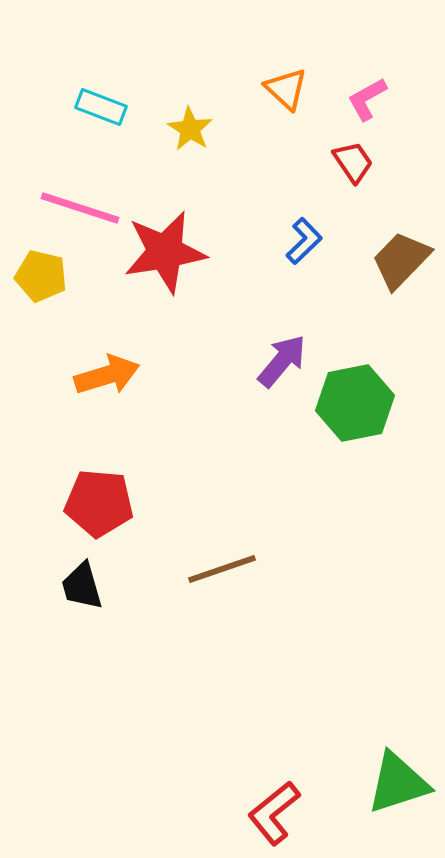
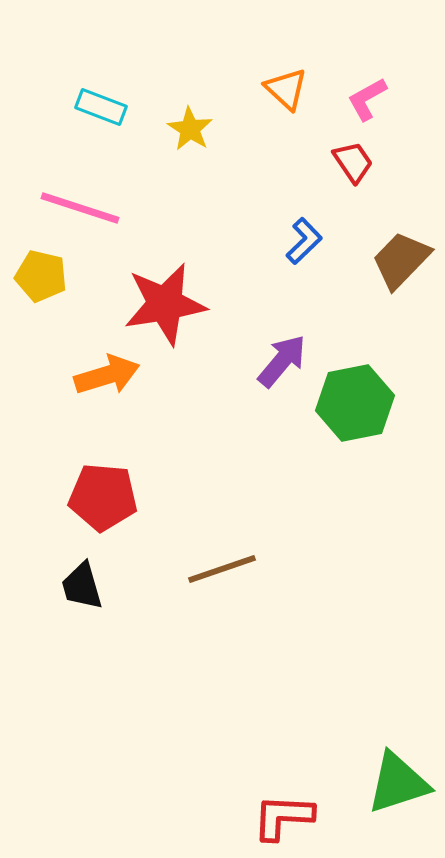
red star: moved 52 px down
red pentagon: moved 4 px right, 6 px up
red L-shape: moved 9 px right, 4 px down; rotated 42 degrees clockwise
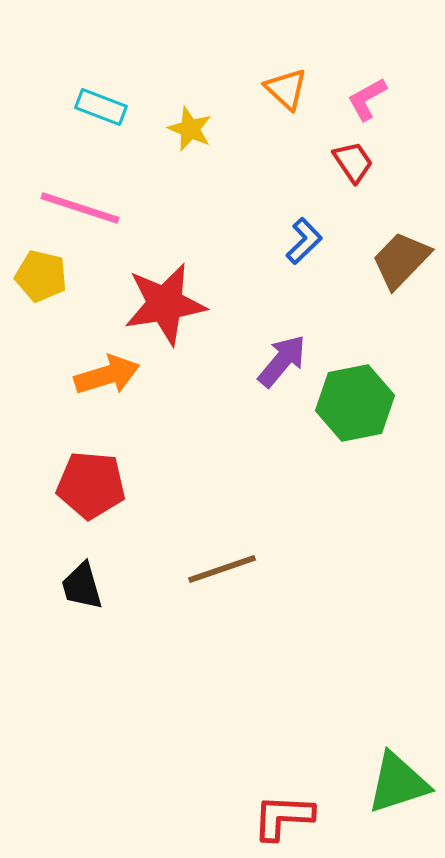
yellow star: rotated 9 degrees counterclockwise
red pentagon: moved 12 px left, 12 px up
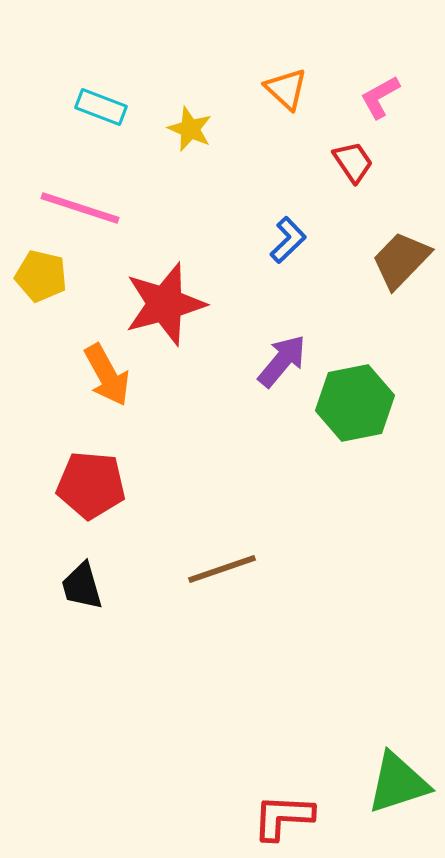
pink L-shape: moved 13 px right, 2 px up
blue L-shape: moved 16 px left, 1 px up
red star: rotated 6 degrees counterclockwise
orange arrow: rotated 78 degrees clockwise
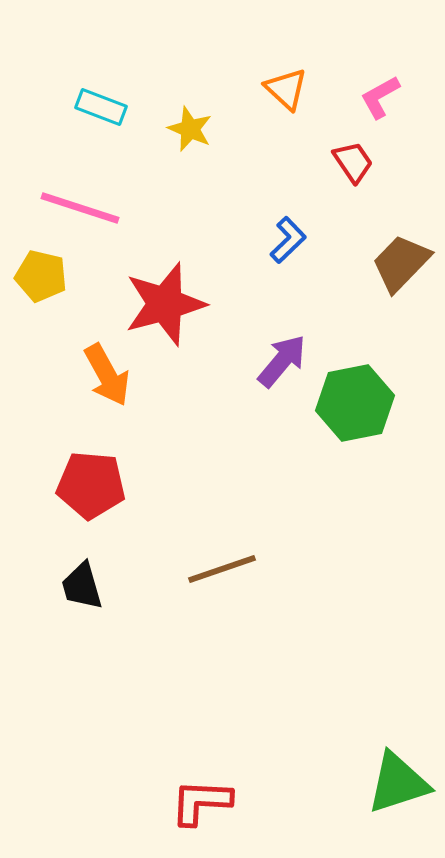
brown trapezoid: moved 3 px down
red L-shape: moved 82 px left, 15 px up
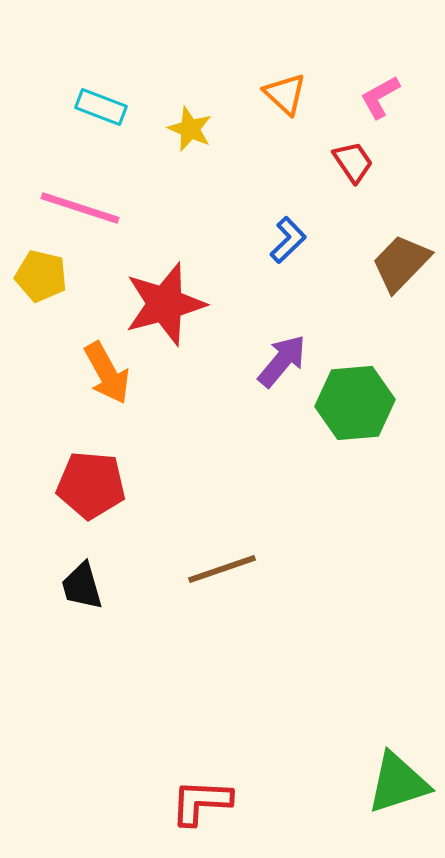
orange triangle: moved 1 px left, 5 px down
orange arrow: moved 2 px up
green hexagon: rotated 6 degrees clockwise
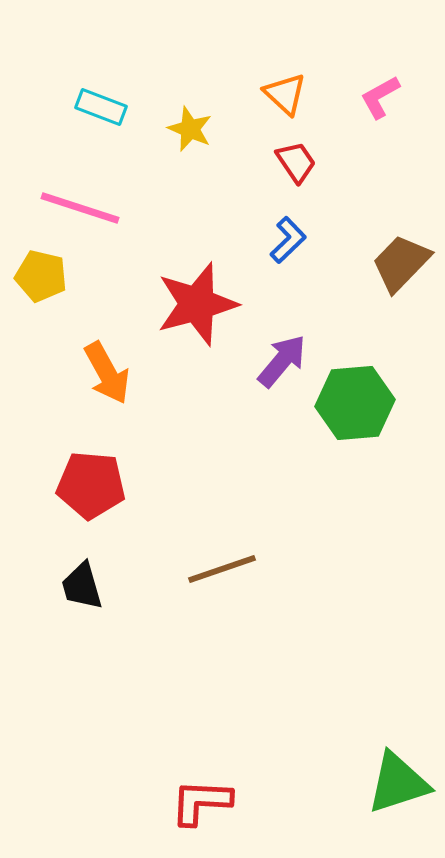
red trapezoid: moved 57 px left
red star: moved 32 px right
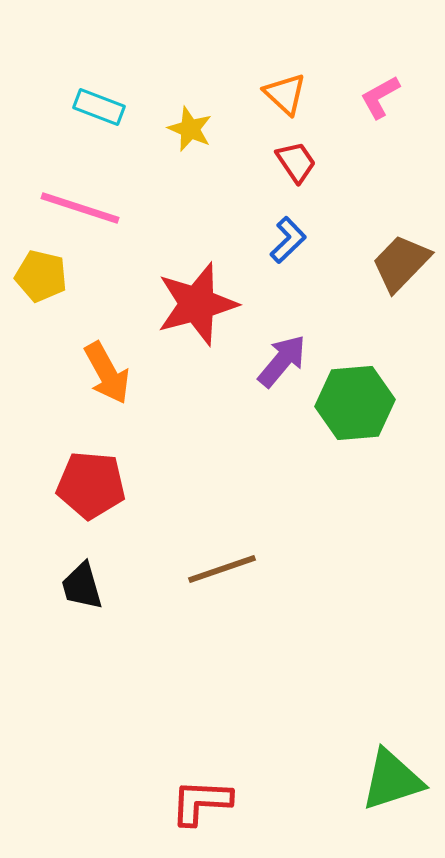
cyan rectangle: moved 2 px left
green triangle: moved 6 px left, 3 px up
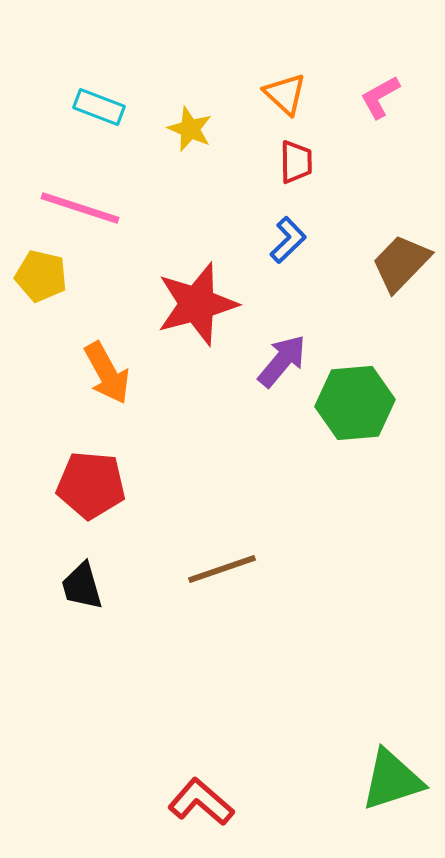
red trapezoid: rotated 33 degrees clockwise
red L-shape: rotated 38 degrees clockwise
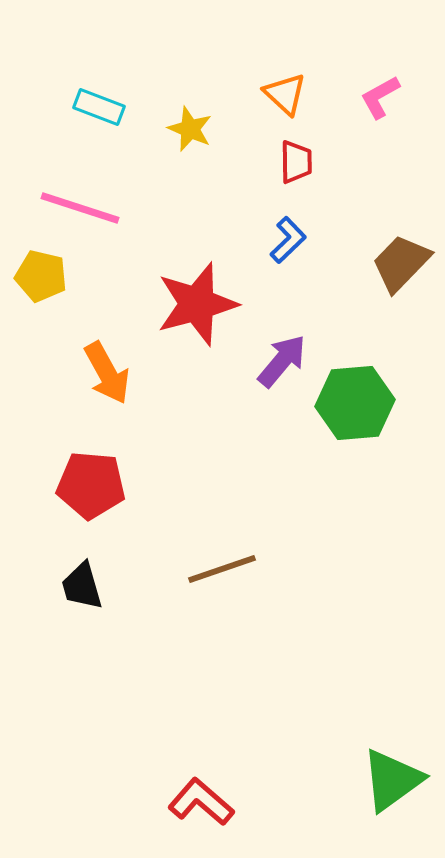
green triangle: rotated 18 degrees counterclockwise
